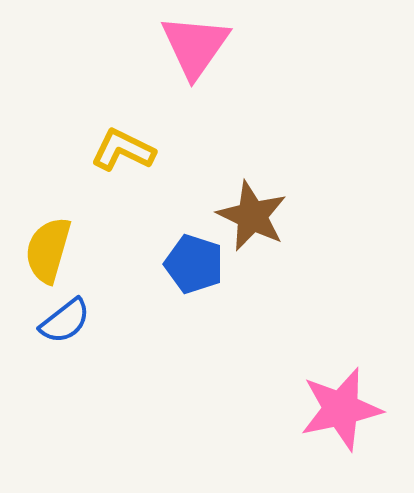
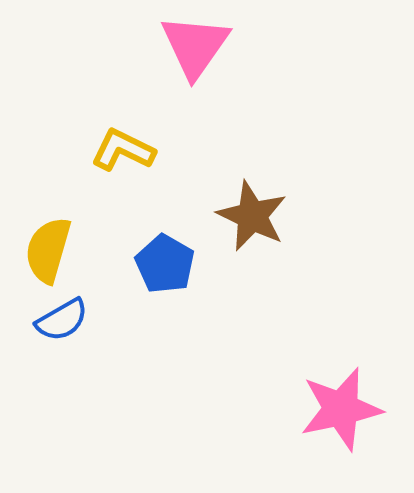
blue pentagon: moved 29 px left; rotated 12 degrees clockwise
blue semicircle: moved 3 px left, 1 px up; rotated 8 degrees clockwise
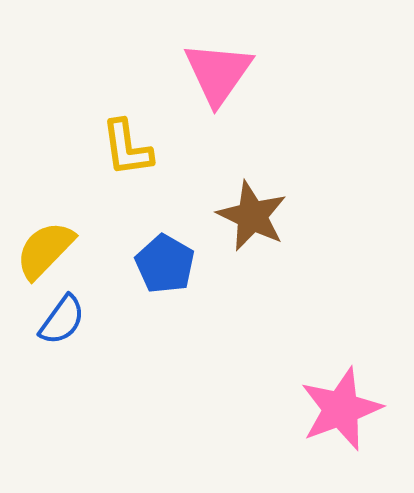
pink triangle: moved 23 px right, 27 px down
yellow L-shape: moved 4 px right, 2 px up; rotated 124 degrees counterclockwise
yellow semicircle: moved 3 px left; rotated 28 degrees clockwise
blue semicircle: rotated 24 degrees counterclockwise
pink star: rotated 8 degrees counterclockwise
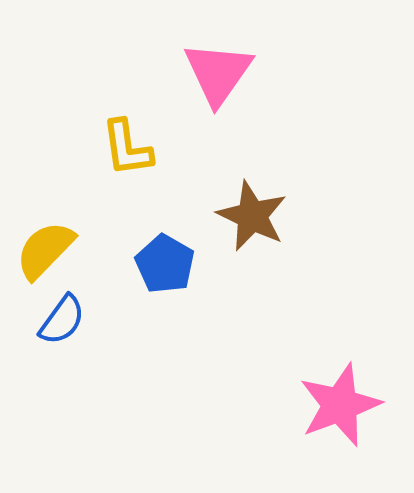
pink star: moved 1 px left, 4 px up
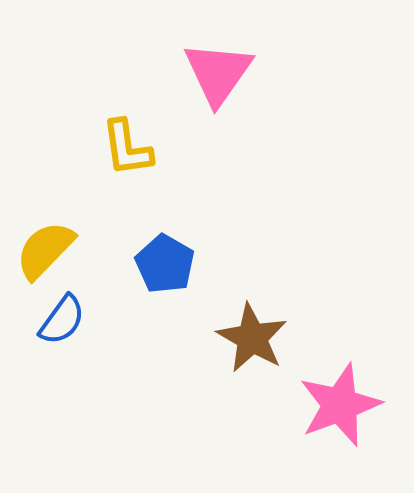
brown star: moved 122 px down; rotated 4 degrees clockwise
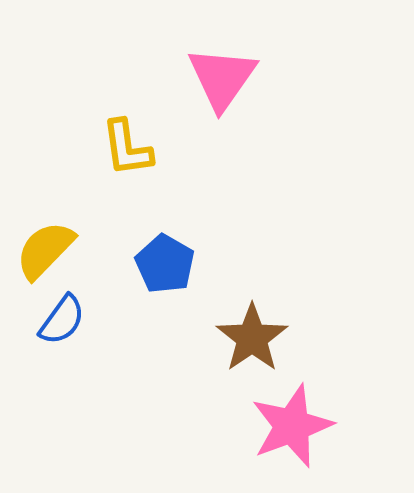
pink triangle: moved 4 px right, 5 px down
brown star: rotated 8 degrees clockwise
pink star: moved 48 px left, 21 px down
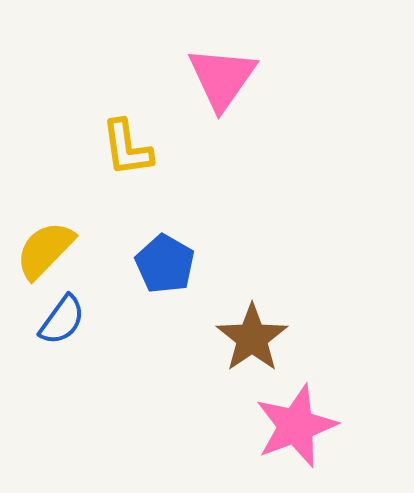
pink star: moved 4 px right
